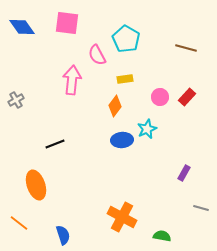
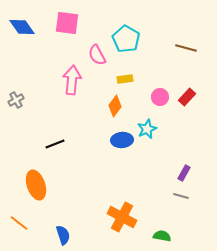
gray line: moved 20 px left, 12 px up
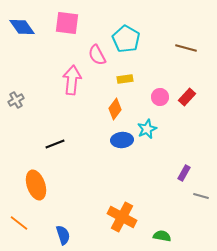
orange diamond: moved 3 px down
gray line: moved 20 px right
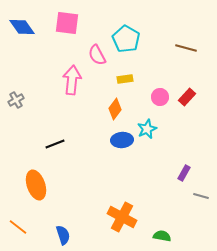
orange line: moved 1 px left, 4 px down
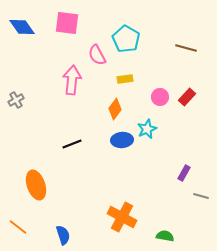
black line: moved 17 px right
green semicircle: moved 3 px right
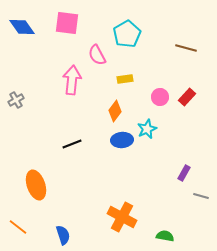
cyan pentagon: moved 1 px right, 5 px up; rotated 12 degrees clockwise
orange diamond: moved 2 px down
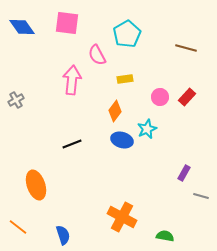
blue ellipse: rotated 20 degrees clockwise
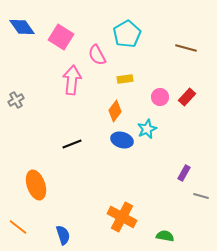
pink square: moved 6 px left, 14 px down; rotated 25 degrees clockwise
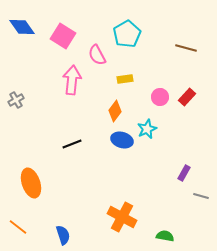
pink square: moved 2 px right, 1 px up
orange ellipse: moved 5 px left, 2 px up
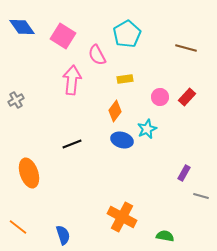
orange ellipse: moved 2 px left, 10 px up
